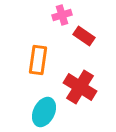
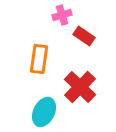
orange rectangle: moved 1 px right, 1 px up
red cross: rotated 12 degrees clockwise
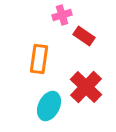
red cross: moved 6 px right
cyan ellipse: moved 5 px right, 6 px up
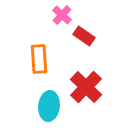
pink cross: rotated 30 degrees counterclockwise
orange rectangle: rotated 12 degrees counterclockwise
cyan ellipse: rotated 20 degrees counterclockwise
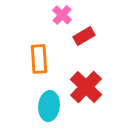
red rectangle: rotated 65 degrees counterclockwise
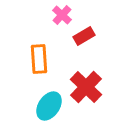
cyan ellipse: rotated 28 degrees clockwise
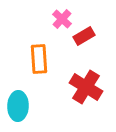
pink cross: moved 4 px down
red cross: rotated 12 degrees counterclockwise
cyan ellipse: moved 31 px left; rotated 32 degrees counterclockwise
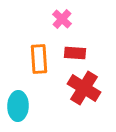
red rectangle: moved 9 px left, 17 px down; rotated 35 degrees clockwise
red cross: moved 2 px left, 1 px down
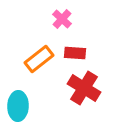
orange rectangle: rotated 56 degrees clockwise
